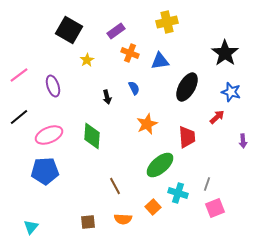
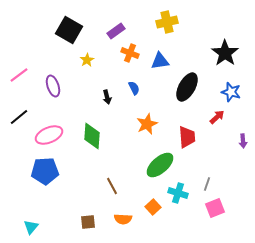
brown line: moved 3 px left
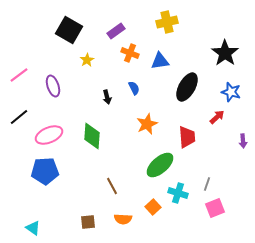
cyan triangle: moved 2 px right, 1 px down; rotated 35 degrees counterclockwise
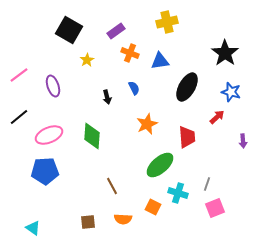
orange square: rotated 21 degrees counterclockwise
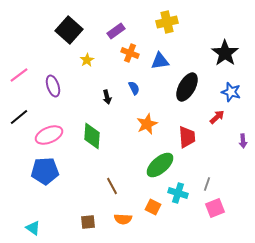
black square: rotated 12 degrees clockwise
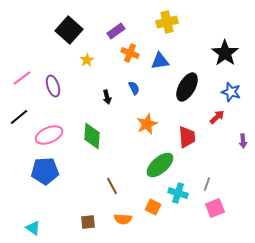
pink line: moved 3 px right, 3 px down
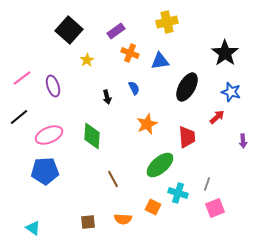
brown line: moved 1 px right, 7 px up
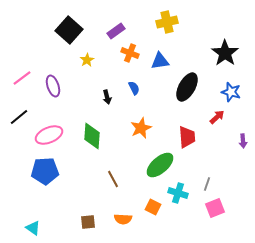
orange star: moved 6 px left, 4 px down
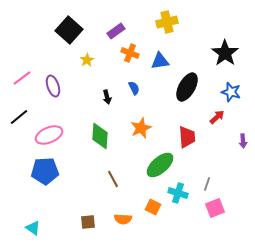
green diamond: moved 8 px right
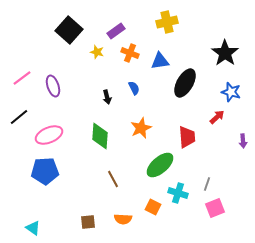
yellow star: moved 10 px right, 8 px up; rotated 24 degrees counterclockwise
black ellipse: moved 2 px left, 4 px up
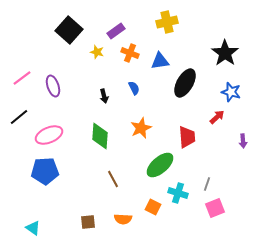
black arrow: moved 3 px left, 1 px up
